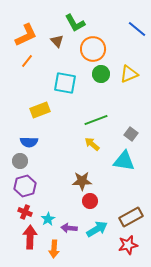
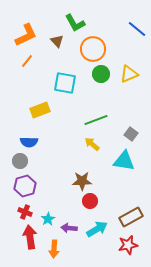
red arrow: rotated 10 degrees counterclockwise
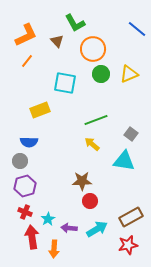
red arrow: moved 2 px right
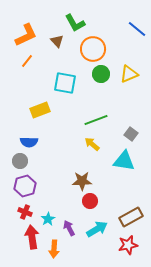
purple arrow: rotated 56 degrees clockwise
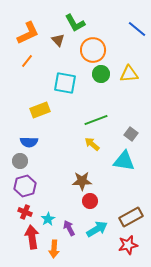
orange L-shape: moved 2 px right, 2 px up
brown triangle: moved 1 px right, 1 px up
orange circle: moved 1 px down
yellow triangle: rotated 18 degrees clockwise
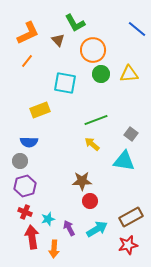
cyan star: rotated 16 degrees clockwise
